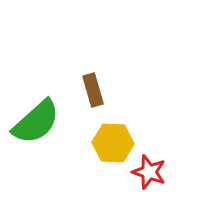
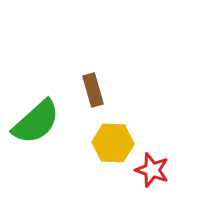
red star: moved 3 px right, 2 px up
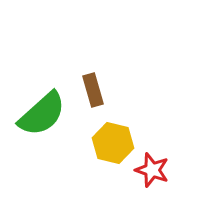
green semicircle: moved 6 px right, 8 px up
yellow hexagon: rotated 12 degrees clockwise
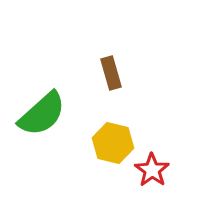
brown rectangle: moved 18 px right, 17 px up
red star: rotated 16 degrees clockwise
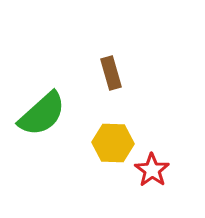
yellow hexagon: rotated 12 degrees counterclockwise
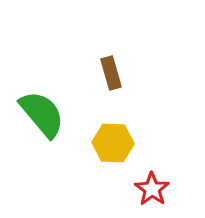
green semicircle: rotated 88 degrees counterclockwise
red star: moved 19 px down
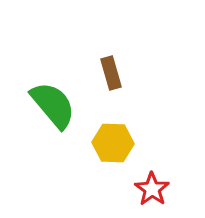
green semicircle: moved 11 px right, 9 px up
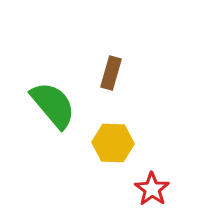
brown rectangle: rotated 32 degrees clockwise
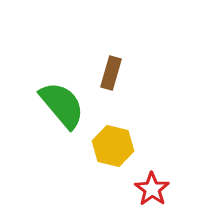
green semicircle: moved 9 px right
yellow hexagon: moved 3 px down; rotated 12 degrees clockwise
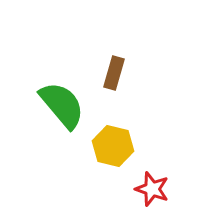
brown rectangle: moved 3 px right
red star: rotated 16 degrees counterclockwise
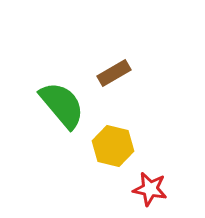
brown rectangle: rotated 44 degrees clockwise
red star: moved 2 px left; rotated 8 degrees counterclockwise
